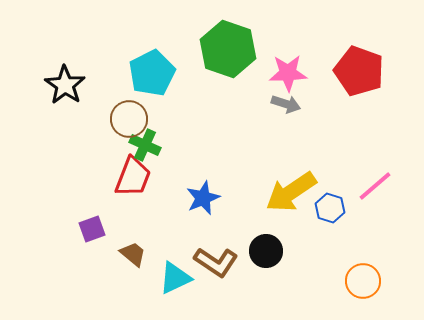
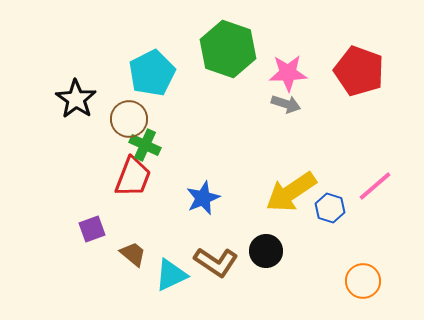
black star: moved 11 px right, 14 px down
cyan triangle: moved 4 px left, 3 px up
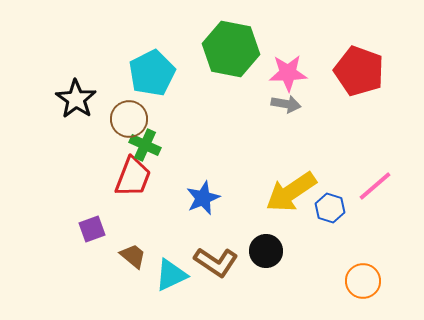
green hexagon: moved 3 px right; rotated 8 degrees counterclockwise
gray arrow: rotated 8 degrees counterclockwise
brown trapezoid: moved 2 px down
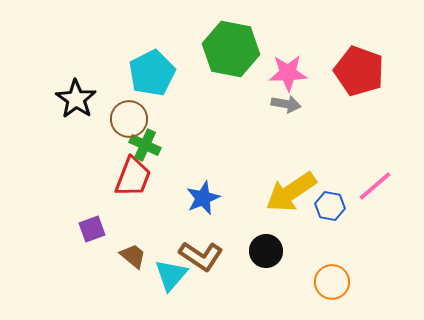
blue hexagon: moved 2 px up; rotated 8 degrees counterclockwise
brown L-shape: moved 15 px left, 6 px up
cyan triangle: rotated 24 degrees counterclockwise
orange circle: moved 31 px left, 1 px down
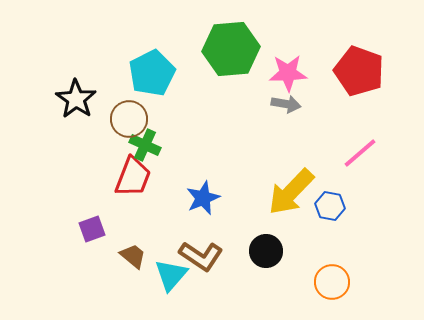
green hexagon: rotated 16 degrees counterclockwise
pink line: moved 15 px left, 33 px up
yellow arrow: rotated 12 degrees counterclockwise
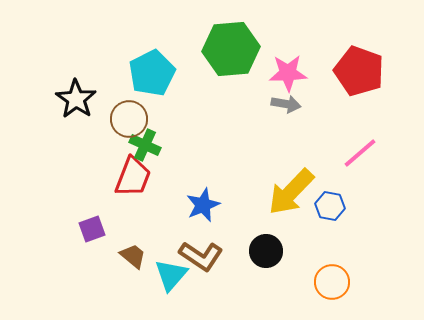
blue star: moved 7 px down
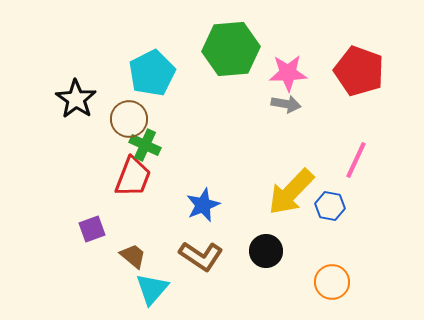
pink line: moved 4 px left, 7 px down; rotated 24 degrees counterclockwise
cyan triangle: moved 19 px left, 14 px down
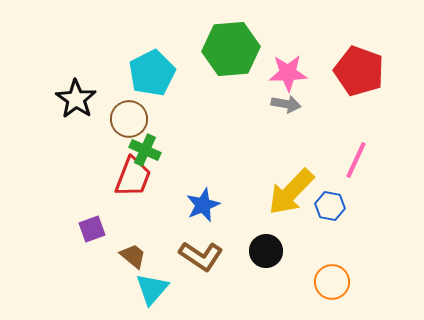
green cross: moved 5 px down
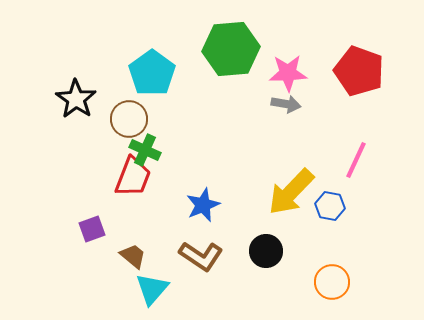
cyan pentagon: rotated 9 degrees counterclockwise
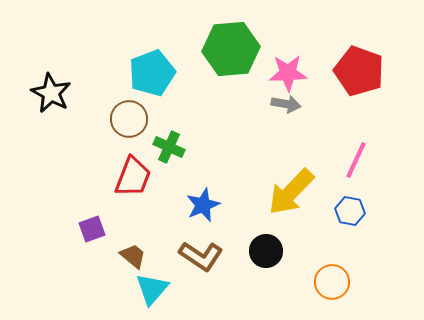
cyan pentagon: rotated 15 degrees clockwise
black star: moved 25 px left, 6 px up; rotated 6 degrees counterclockwise
green cross: moved 24 px right, 3 px up
blue hexagon: moved 20 px right, 5 px down
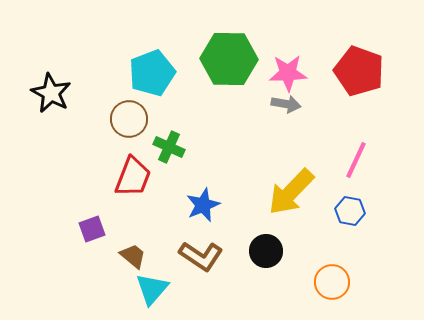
green hexagon: moved 2 px left, 10 px down; rotated 6 degrees clockwise
